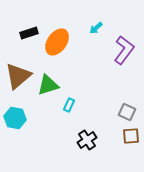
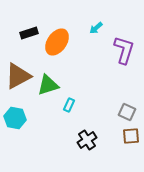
purple L-shape: rotated 20 degrees counterclockwise
brown triangle: rotated 12 degrees clockwise
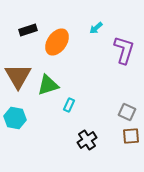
black rectangle: moved 1 px left, 3 px up
brown triangle: rotated 32 degrees counterclockwise
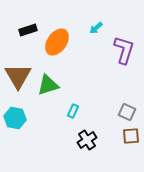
cyan rectangle: moved 4 px right, 6 px down
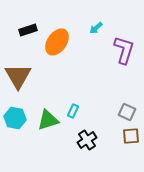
green triangle: moved 35 px down
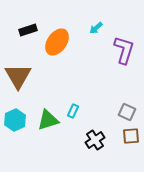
cyan hexagon: moved 2 px down; rotated 25 degrees clockwise
black cross: moved 8 px right
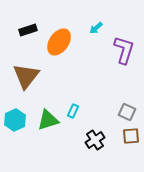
orange ellipse: moved 2 px right
brown triangle: moved 8 px right; rotated 8 degrees clockwise
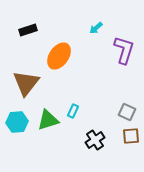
orange ellipse: moved 14 px down
brown triangle: moved 7 px down
cyan hexagon: moved 2 px right, 2 px down; rotated 20 degrees clockwise
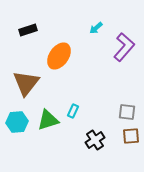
purple L-shape: moved 3 px up; rotated 24 degrees clockwise
gray square: rotated 18 degrees counterclockwise
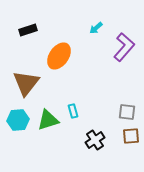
cyan rectangle: rotated 40 degrees counterclockwise
cyan hexagon: moved 1 px right, 2 px up
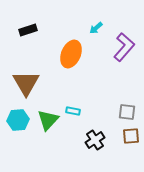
orange ellipse: moved 12 px right, 2 px up; rotated 12 degrees counterclockwise
brown triangle: rotated 8 degrees counterclockwise
cyan rectangle: rotated 64 degrees counterclockwise
green triangle: rotated 30 degrees counterclockwise
